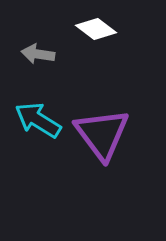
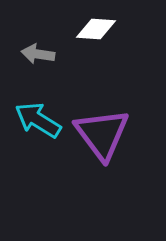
white diamond: rotated 33 degrees counterclockwise
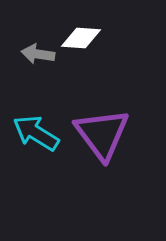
white diamond: moved 15 px left, 9 px down
cyan arrow: moved 2 px left, 13 px down
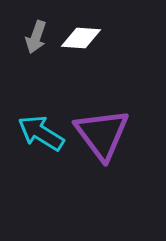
gray arrow: moved 2 px left, 17 px up; rotated 80 degrees counterclockwise
cyan arrow: moved 5 px right
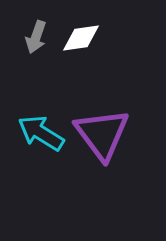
white diamond: rotated 12 degrees counterclockwise
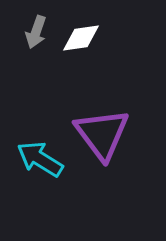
gray arrow: moved 5 px up
cyan arrow: moved 1 px left, 26 px down
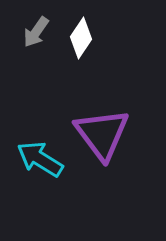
gray arrow: rotated 16 degrees clockwise
white diamond: rotated 48 degrees counterclockwise
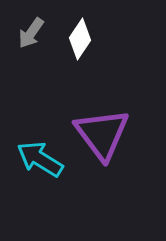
gray arrow: moved 5 px left, 1 px down
white diamond: moved 1 px left, 1 px down
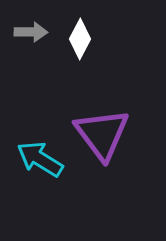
gray arrow: moved 1 px up; rotated 124 degrees counterclockwise
white diamond: rotated 6 degrees counterclockwise
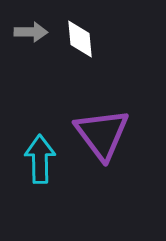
white diamond: rotated 33 degrees counterclockwise
cyan arrow: rotated 57 degrees clockwise
